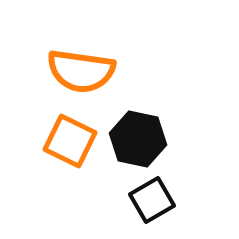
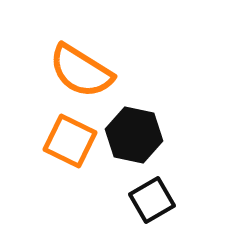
orange semicircle: rotated 24 degrees clockwise
black hexagon: moved 4 px left, 4 px up
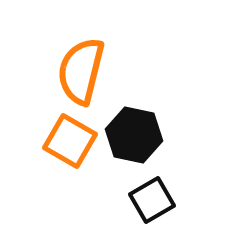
orange semicircle: rotated 72 degrees clockwise
orange square: rotated 4 degrees clockwise
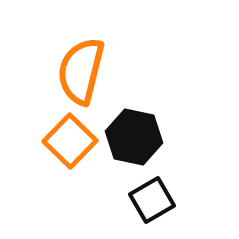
black hexagon: moved 2 px down
orange square: rotated 14 degrees clockwise
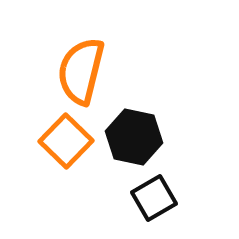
orange square: moved 4 px left
black square: moved 2 px right, 2 px up
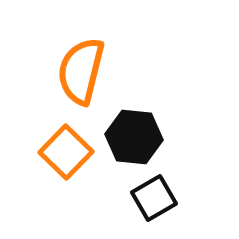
black hexagon: rotated 6 degrees counterclockwise
orange square: moved 11 px down
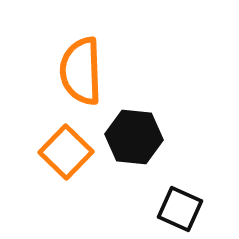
orange semicircle: rotated 16 degrees counterclockwise
black square: moved 26 px right, 11 px down; rotated 36 degrees counterclockwise
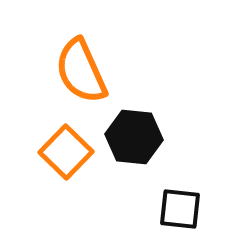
orange semicircle: rotated 22 degrees counterclockwise
black square: rotated 18 degrees counterclockwise
